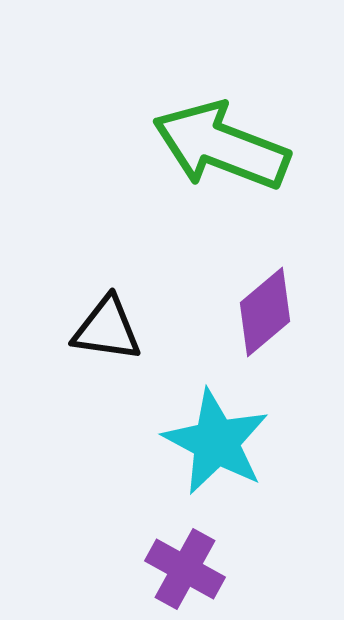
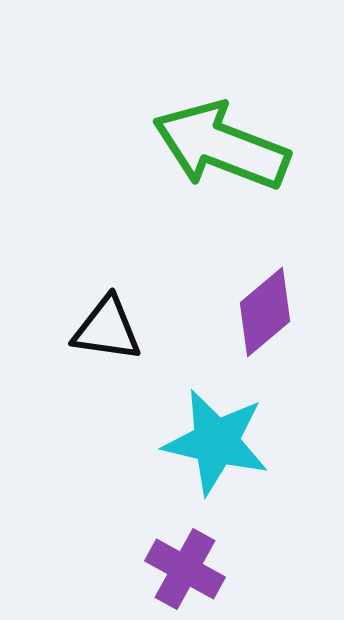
cyan star: rotated 15 degrees counterclockwise
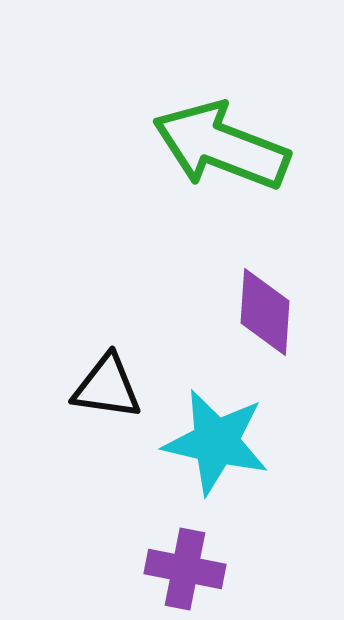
purple diamond: rotated 46 degrees counterclockwise
black triangle: moved 58 px down
purple cross: rotated 18 degrees counterclockwise
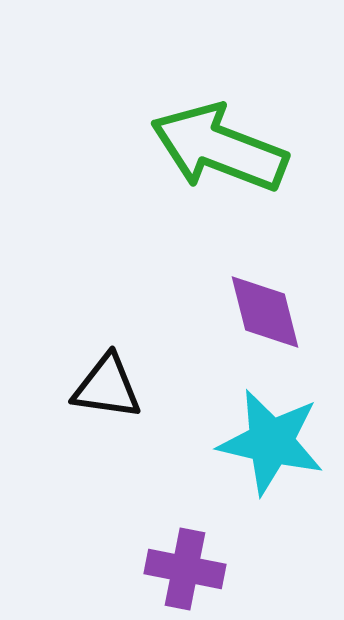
green arrow: moved 2 px left, 2 px down
purple diamond: rotated 18 degrees counterclockwise
cyan star: moved 55 px right
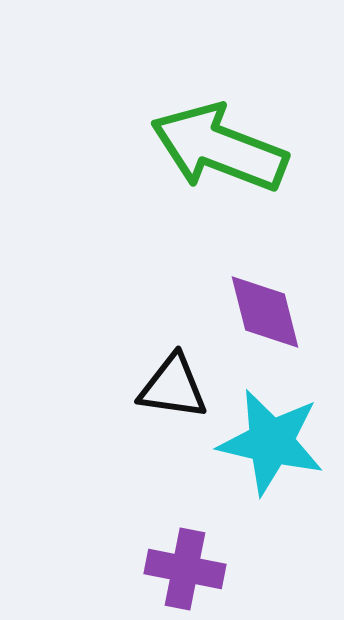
black triangle: moved 66 px right
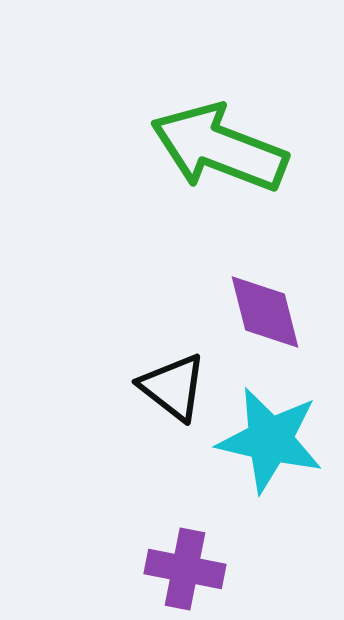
black triangle: rotated 30 degrees clockwise
cyan star: moved 1 px left, 2 px up
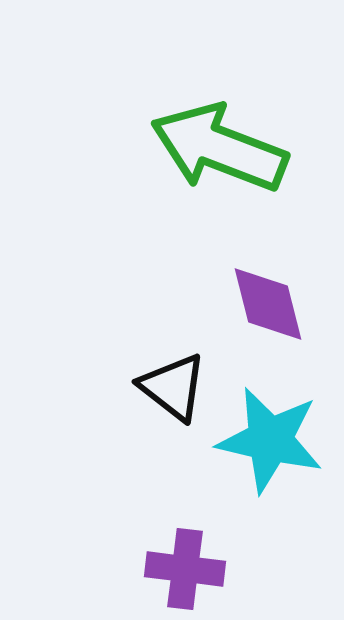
purple diamond: moved 3 px right, 8 px up
purple cross: rotated 4 degrees counterclockwise
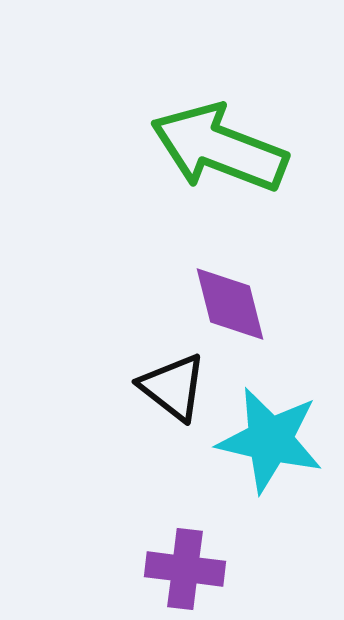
purple diamond: moved 38 px left
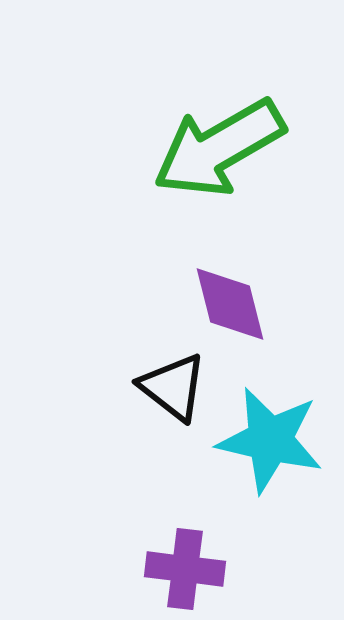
green arrow: rotated 51 degrees counterclockwise
